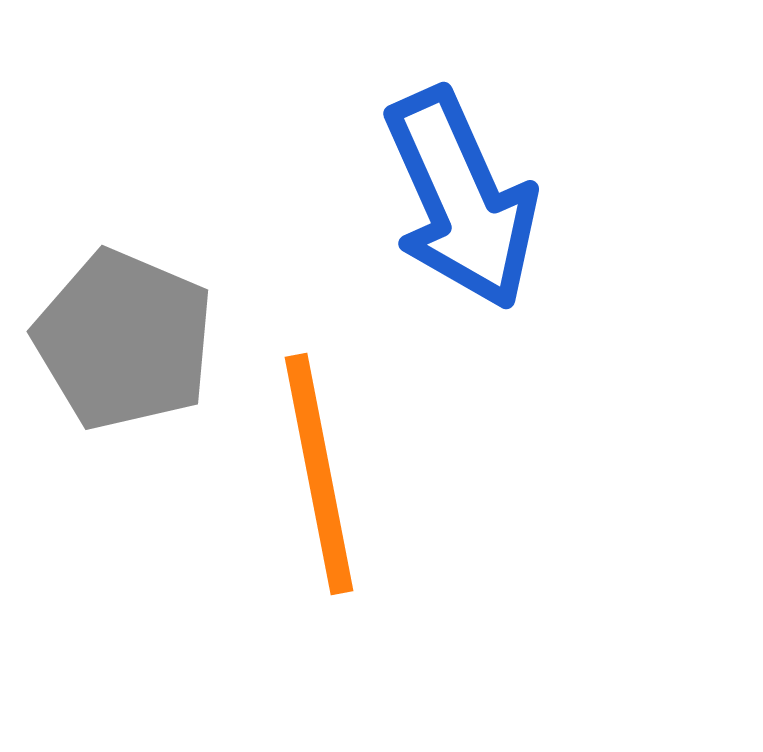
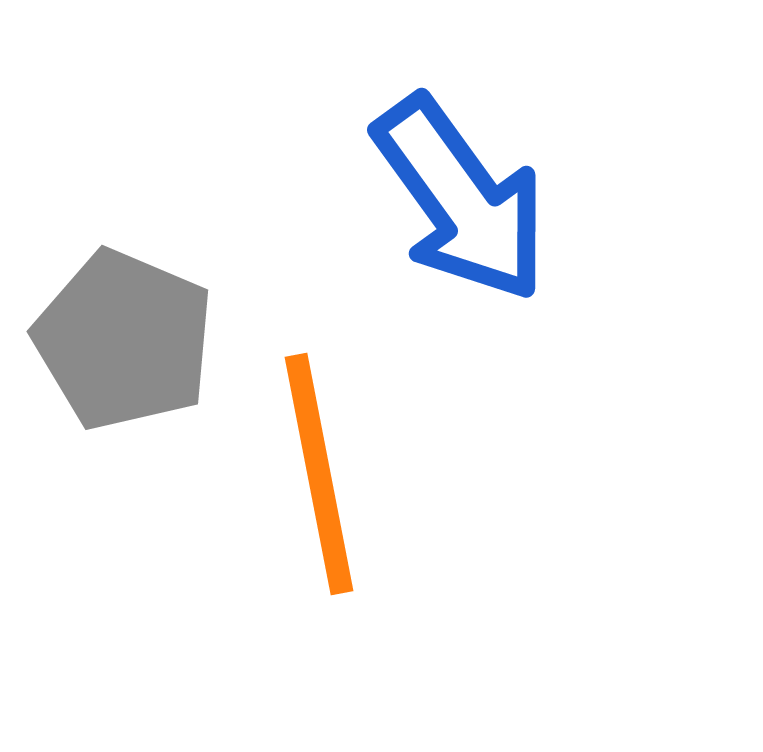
blue arrow: rotated 12 degrees counterclockwise
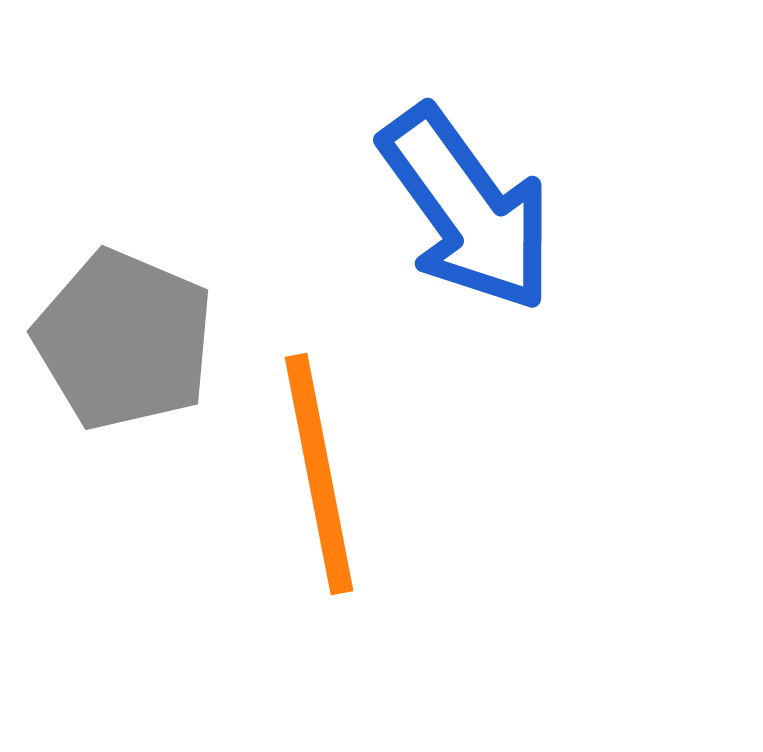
blue arrow: moved 6 px right, 10 px down
